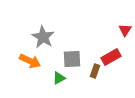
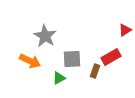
red triangle: rotated 24 degrees clockwise
gray star: moved 2 px right, 1 px up
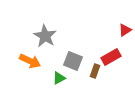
gray square: moved 1 px right, 2 px down; rotated 24 degrees clockwise
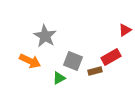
brown rectangle: rotated 56 degrees clockwise
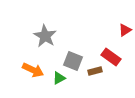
red rectangle: rotated 66 degrees clockwise
orange arrow: moved 3 px right, 9 px down
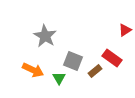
red rectangle: moved 1 px right, 1 px down
brown rectangle: rotated 24 degrees counterclockwise
green triangle: rotated 32 degrees counterclockwise
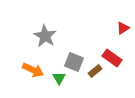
red triangle: moved 2 px left, 2 px up
gray square: moved 1 px right, 1 px down
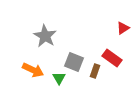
brown rectangle: rotated 32 degrees counterclockwise
